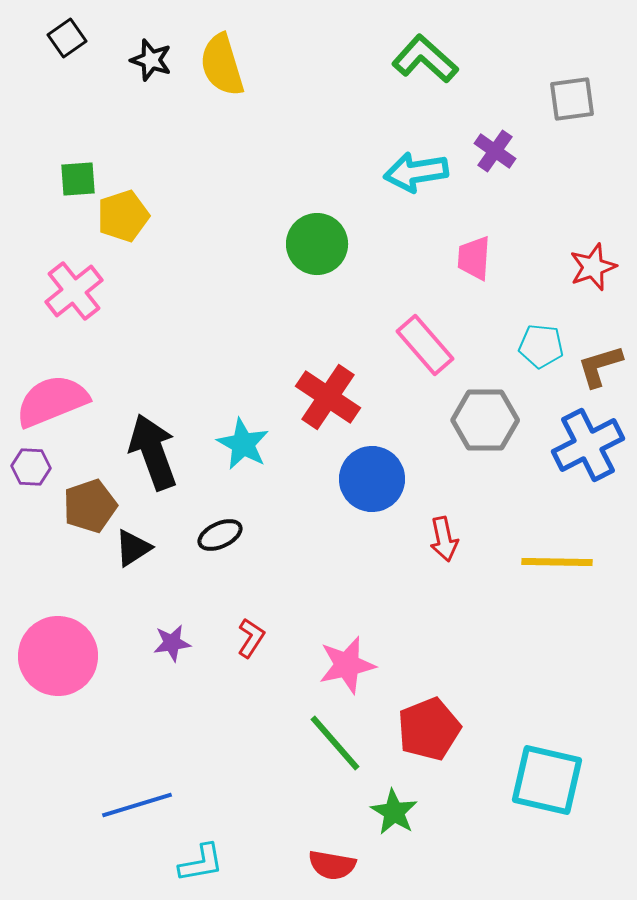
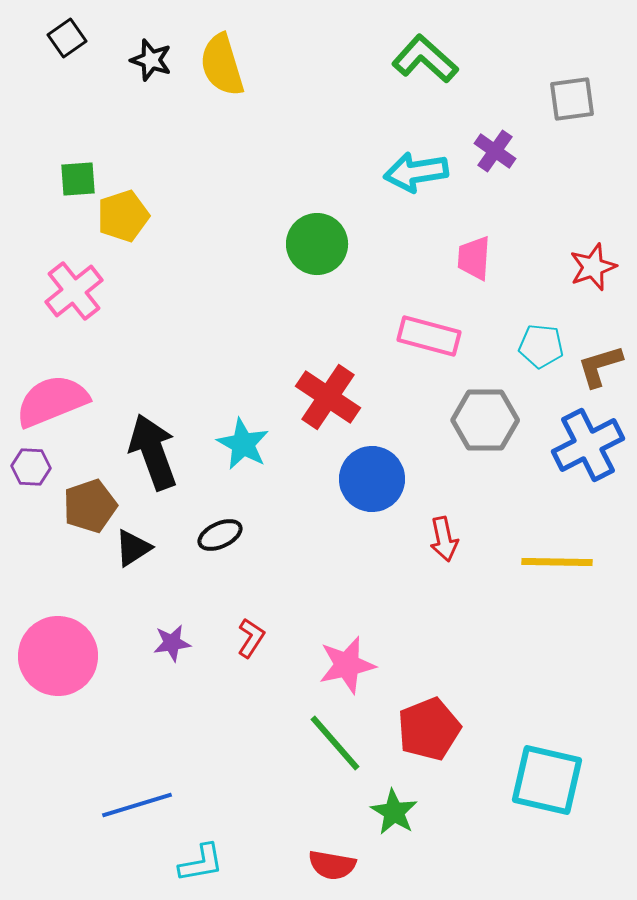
pink rectangle: moved 4 px right, 9 px up; rotated 34 degrees counterclockwise
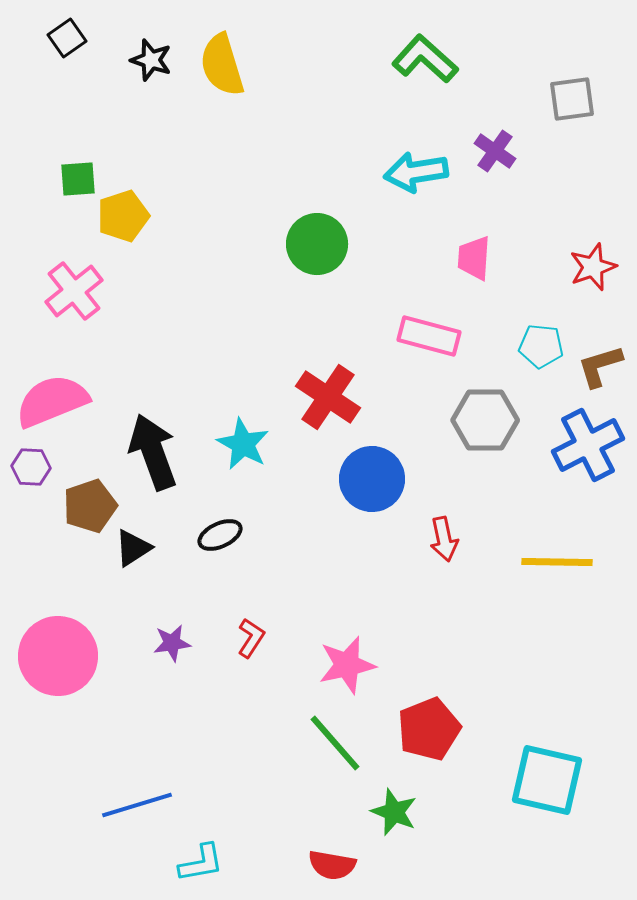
green star: rotated 9 degrees counterclockwise
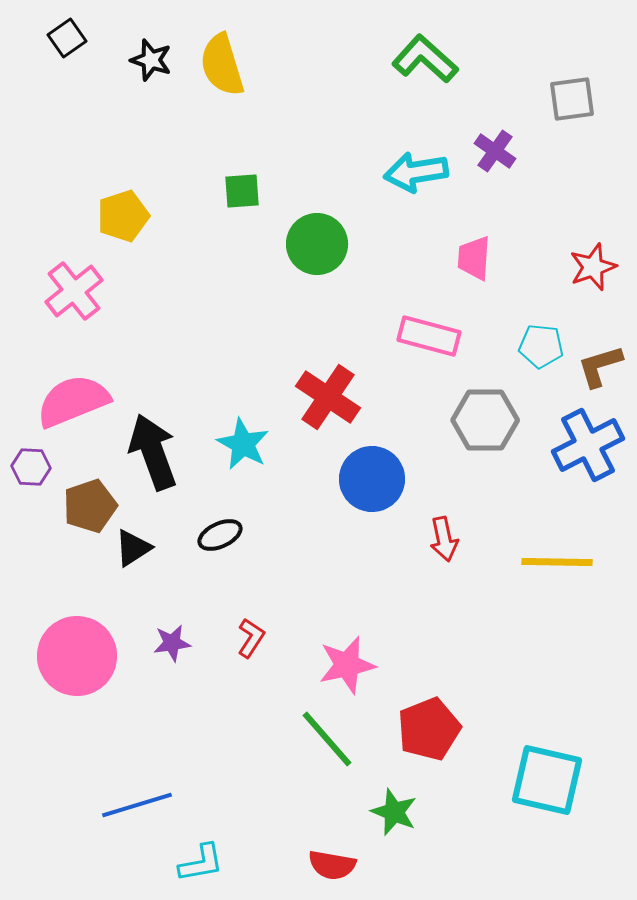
green square: moved 164 px right, 12 px down
pink semicircle: moved 21 px right
pink circle: moved 19 px right
green line: moved 8 px left, 4 px up
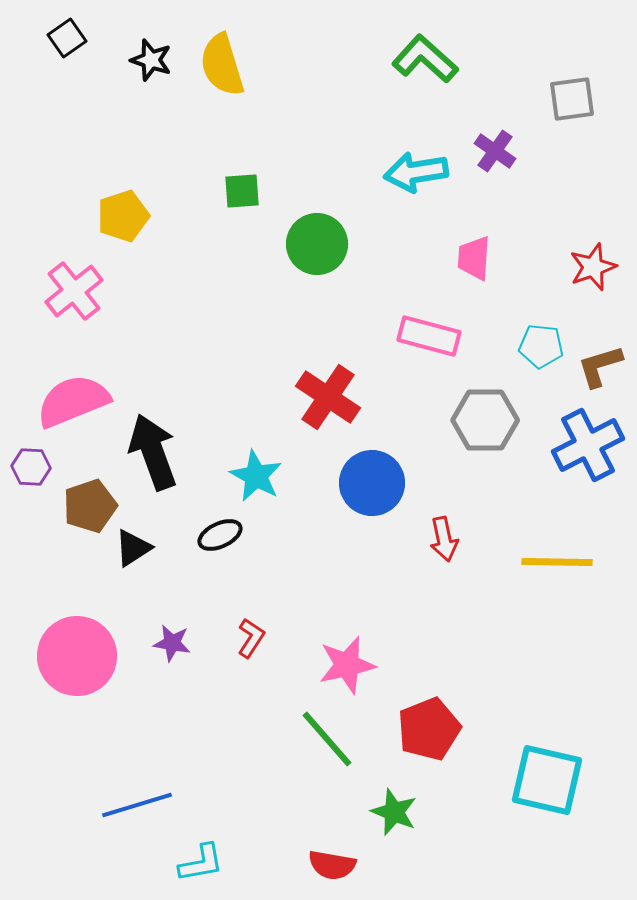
cyan star: moved 13 px right, 32 px down
blue circle: moved 4 px down
purple star: rotated 18 degrees clockwise
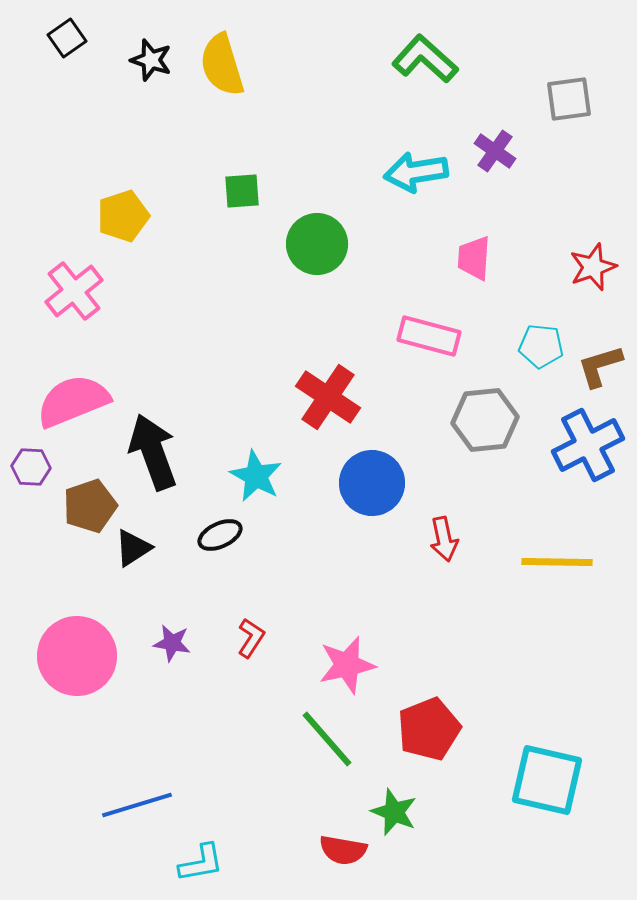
gray square: moved 3 px left
gray hexagon: rotated 6 degrees counterclockwise
red semicircle: moved 11 px right, 15 px up
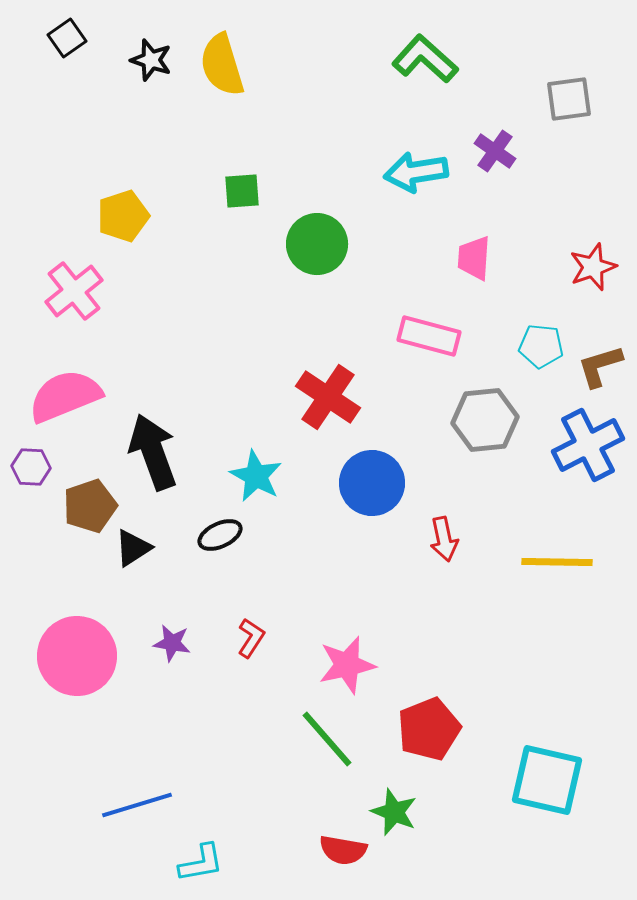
pink semicircle: moved 8 px left, 5 px up
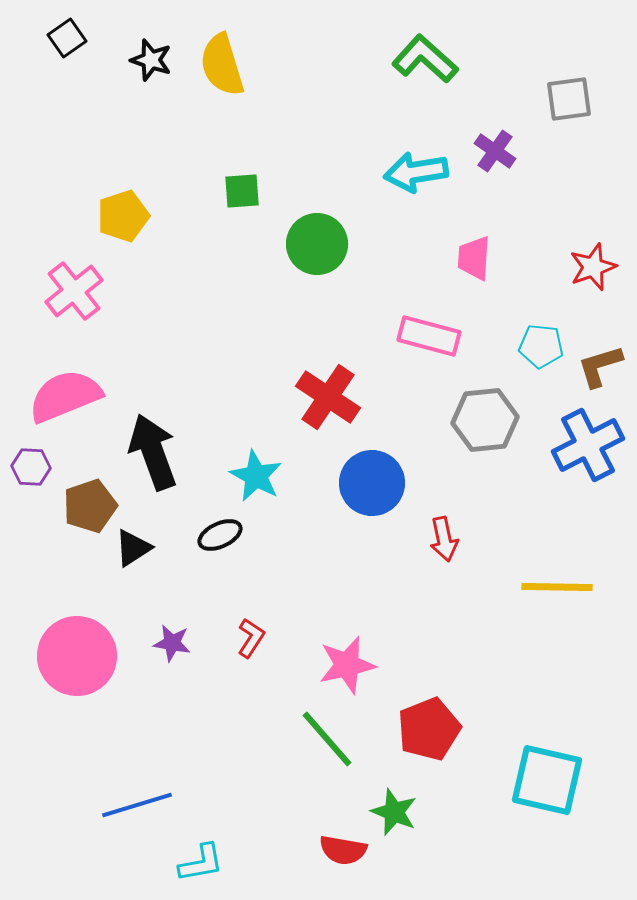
yellow line: moved 25 px down
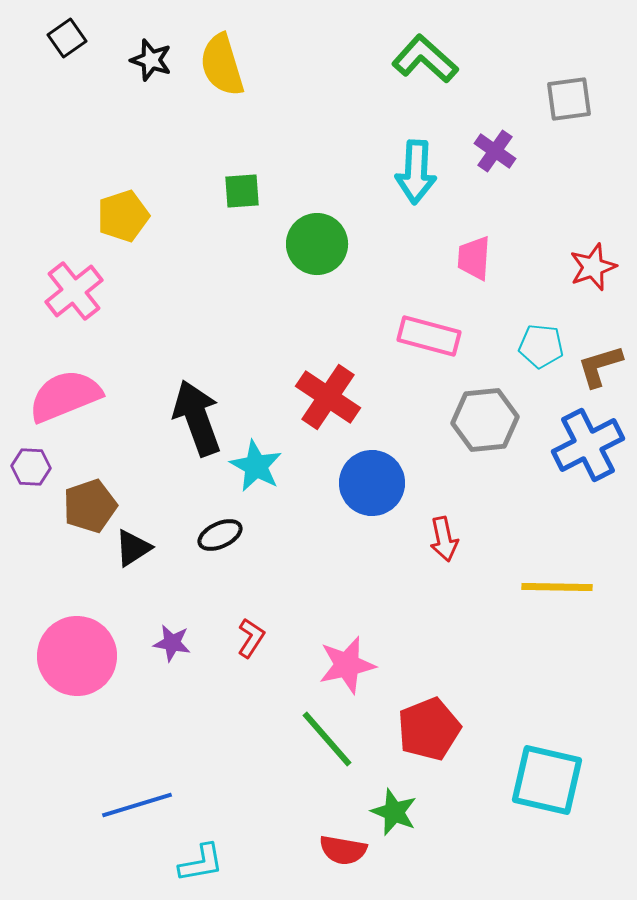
cyan arrow: rotated 78 degrees counterclockwise
black arrow: moved 44 px right, 34 px up
cyan star: moved 10 px up
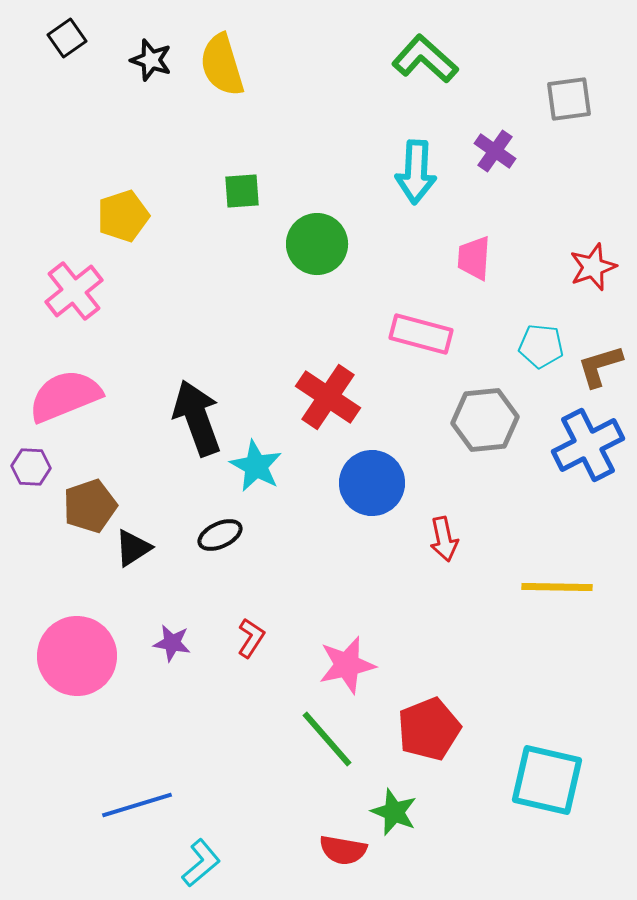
pink rectangle: moved 8 px left, 2 px up
cyan L-shape: rotated 30 degrees counterclockwise
